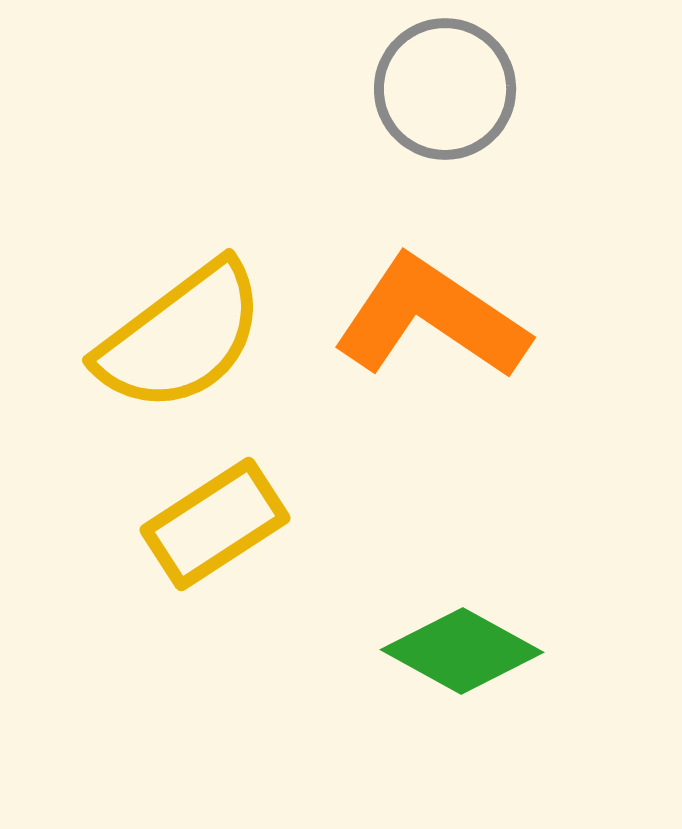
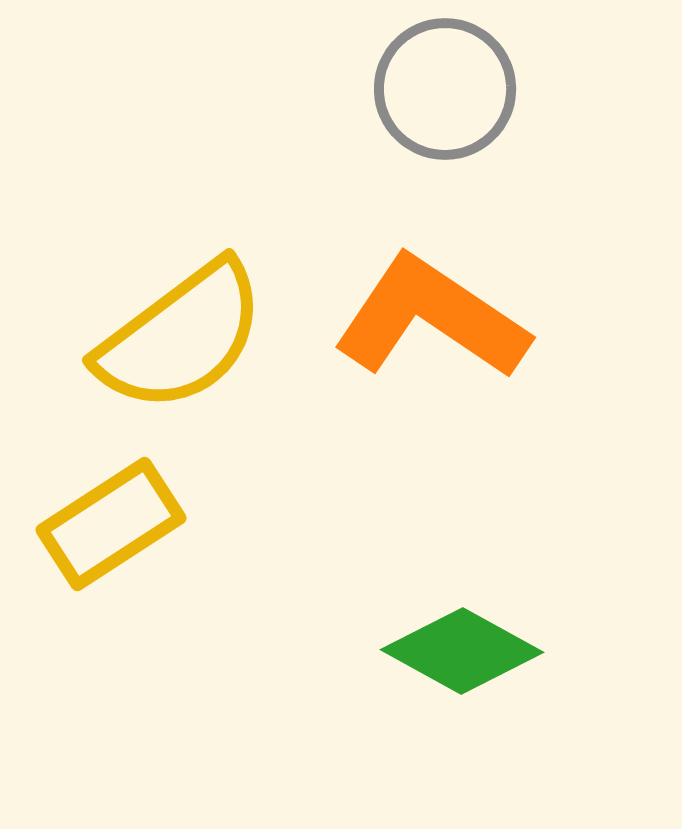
yellow rectangle: moved 104 px left
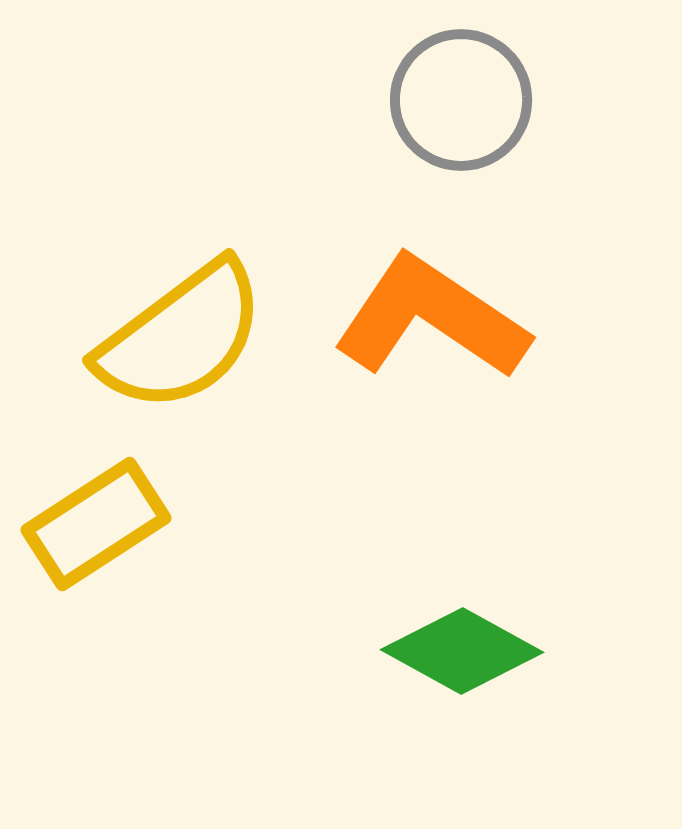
gray circle: moved 16 px right, 11 px down
yellow rectangle: moved 15 px left
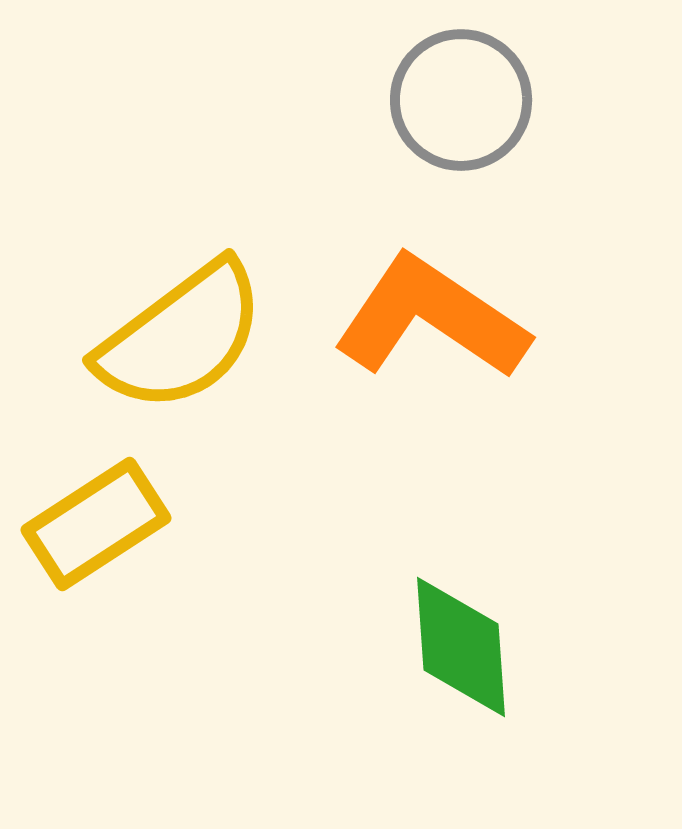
green diamond: moved 1 px left, 4 px up; rotated 57 degrees clockwise
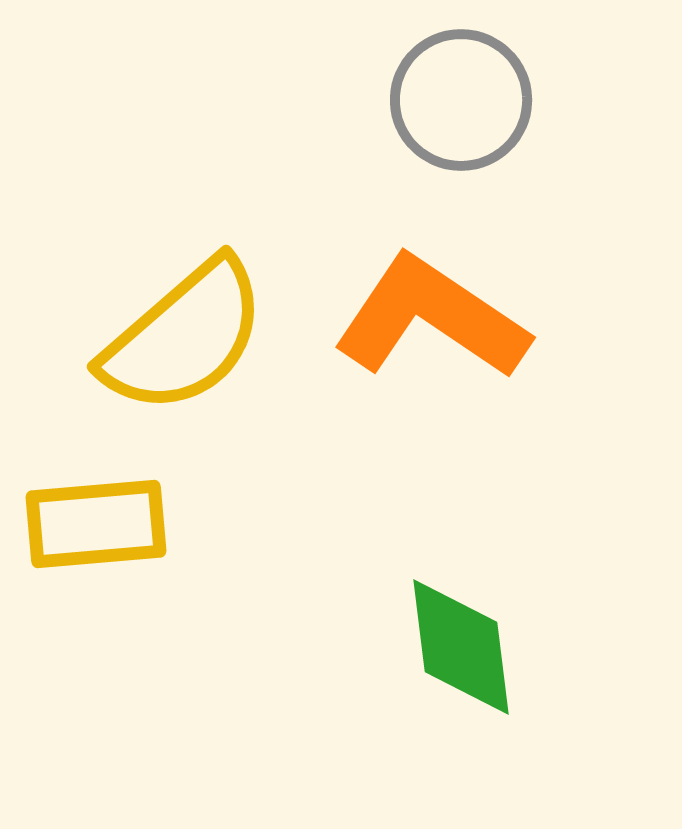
yellow semicircle: moved 3 px right; rotated 4 degrees counterclockwise
yellow rectangle: rotated 28 degrees clockwise
green diamond: rotated 3 degrees counterclockwise
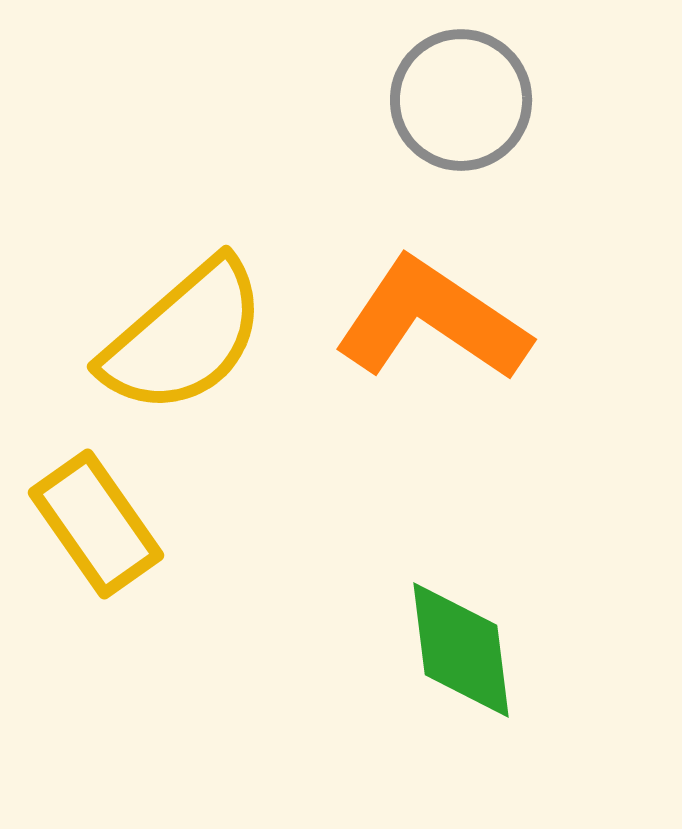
orange L-shape: moved 1 px right, 2 px down
yellow rectangle: rotated 60 degrees clockwise
green diamond: moved 3 px down
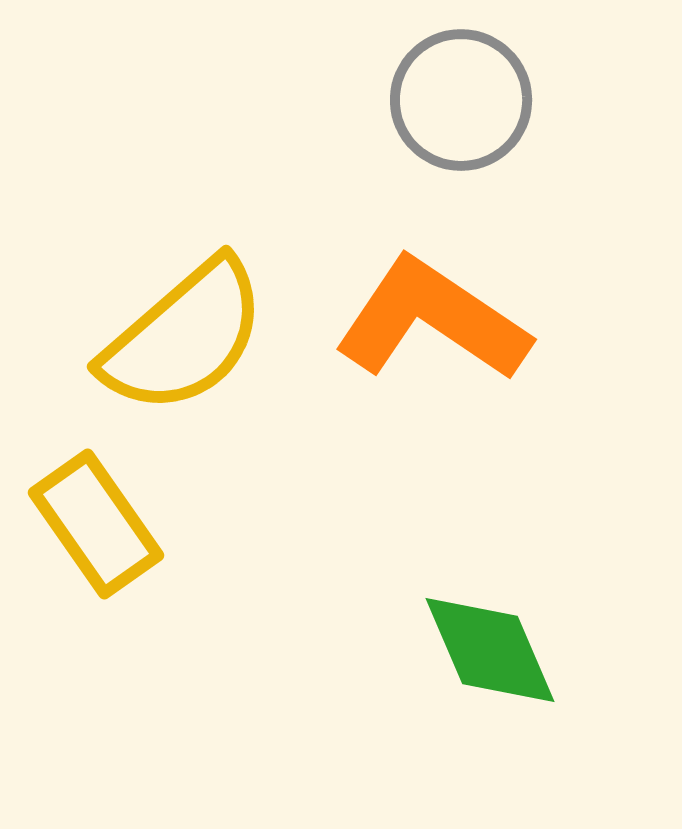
green diamond: moved 29 px right; rotated 16 degrees counterclockwise
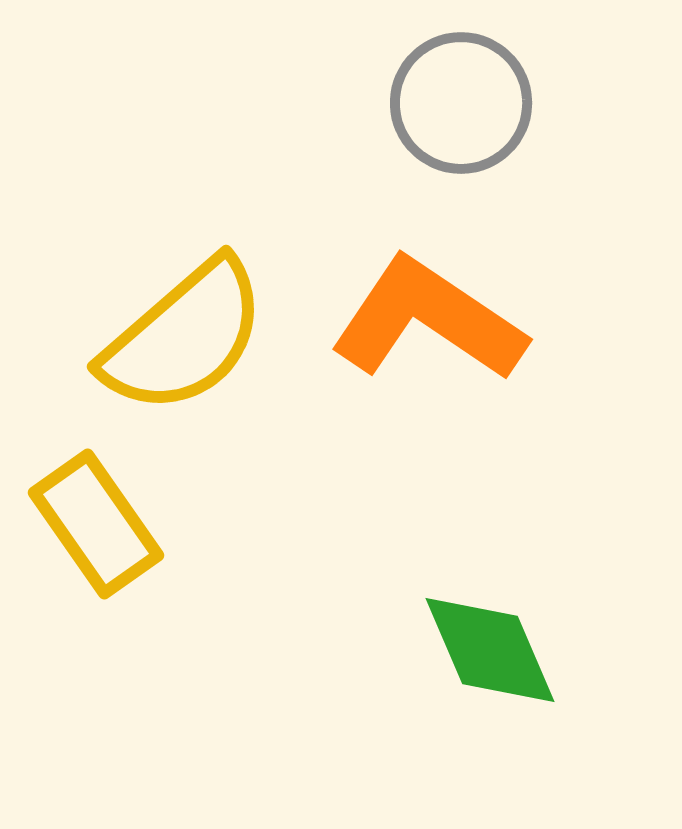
gray circle: moved 3 px down
orange L-shape: moved 4 px left
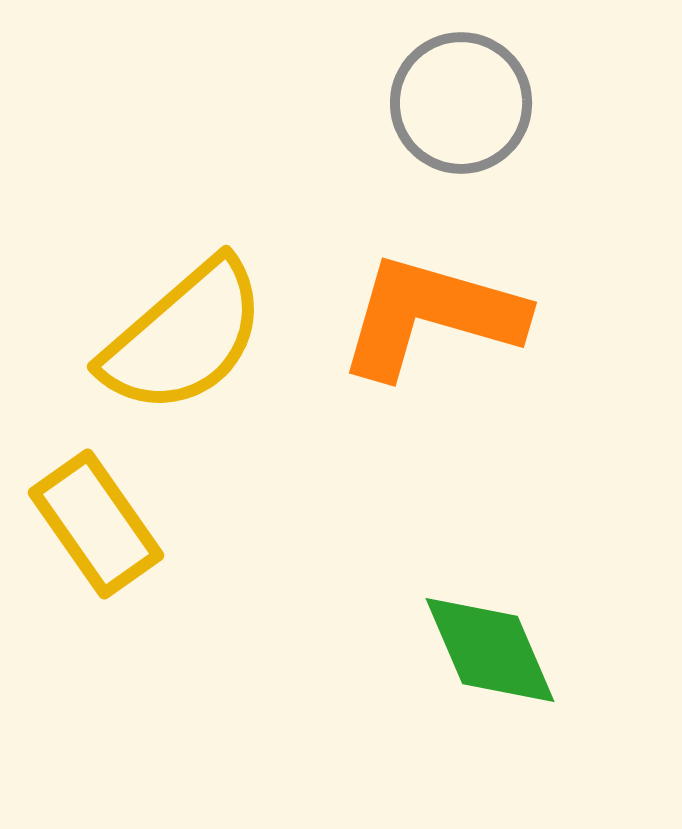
orange L-shape: moved 3 px right, 4 px up; rotated 18 degrees counterclockwise
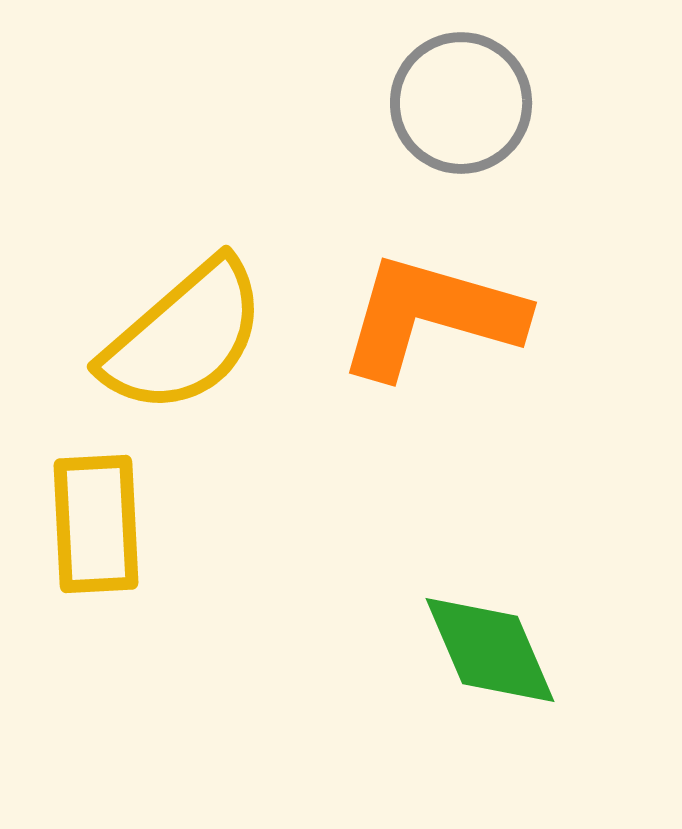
yellow rectangle: rotated 32 degrees clockwise
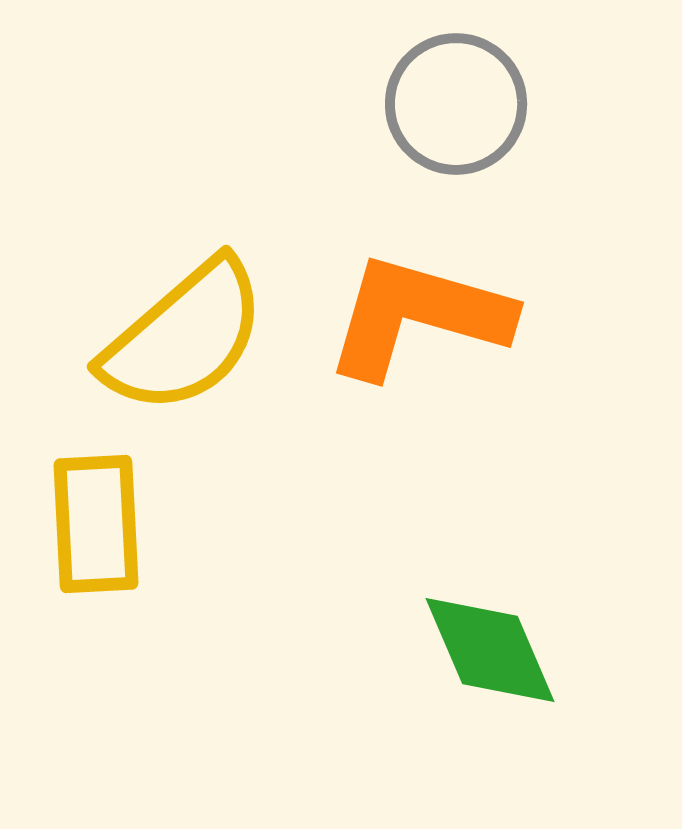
gray circle: moved 5 px left, 1 px down
orange L-shape: moved 13 px left
